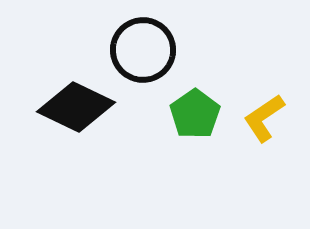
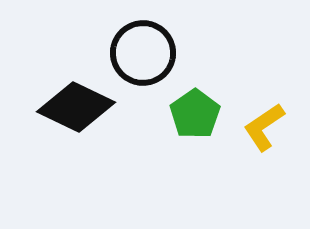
black circle: moved 3 px down
yellow L-shape: moved 9 px down
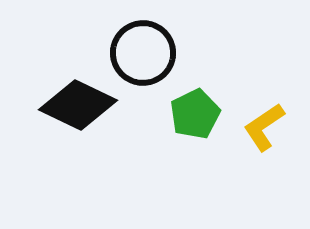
black diamond: moved 2 px right, 2 px up
green pentagon: rotated 9 degrees clockwise
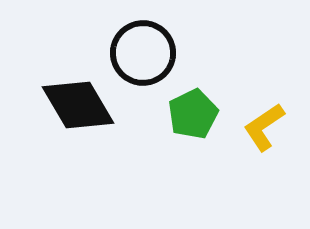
black diamond: rotated 34 degrees clockwise
green pentagon: moved 2 px left
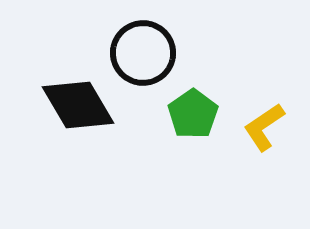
green pentagon: rotated 9 degrees counterclockwise
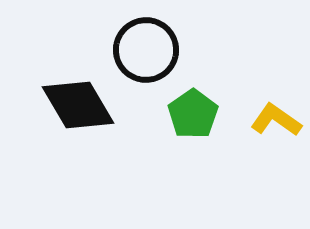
black circle: moved 3 px right, 3 px up
yellow L-shape: moved 12 px right, 7 px up; rotated 69 degrees clockwise
